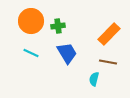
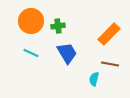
brown line: moved 2 px right, 2 px down
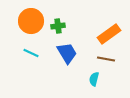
orange rectangle: rotated 10 degrees clockwise
brown line: moved 4 px left, 5 px up
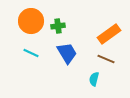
brown line: rotated 12 degrees clockwise
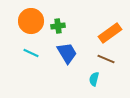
orange rectangle: moved 1 px right, 1 px up
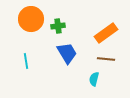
orange circle: moved 2 px up
orange rectangle: moved 4 px left
cyan line: moved 5 px left, 8 px down; rotated 56 degrees clockwise
brown line: rotated 18 degrees counterclockwise
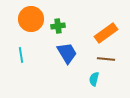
cyan line: moved 5 px left, 6 px up
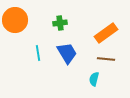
orange circle: moved 16 px left, 1 px down
green cross: moved 2 px right, 3 px up
cyan line: moved 17 px right, 2 px up
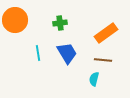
brown line: moved 3 px left, 1 px down
